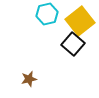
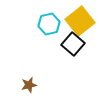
cyan hexagon: moved 2 px right, 10 px down
brown star: moved 6 px down
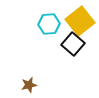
cyan hexagon: rotated 10 degrees clockwise
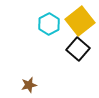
cyan hexagon: rotated 25 degrees counterclockwise
black square: moved 5 px right, 5 px down
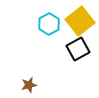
black square: rotated 20 degrees clockwise
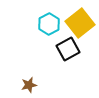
yellow square: moved 2 px down
black square: moved 10 px left
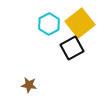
black square: moved 4 px right, 1 px up
brown star: rotated 21 degrees clockwise
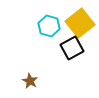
cyan hexagon: moved 2 px down; rotated 15 degrees counterclockwise
brown star: moved 1 px right, 4 px up; rotated 21 degrees clockwise
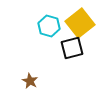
black square: rotated 15 degrees clockwise
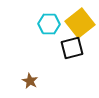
cyan hexagon: moved 2 px up; rotated 15 degrees counterclockwise
